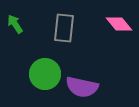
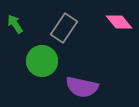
pink diamond: moved 2 px up
gray rectangle: rotated 28 degrees clockwise
green circle: moved 3 px left, 13 px up
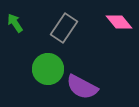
green arrow: moved 1 px up
green circle: moved 6 px right, 8 px down
purple semicircle: rotated 16 degrees clockwise
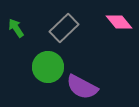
green arrow: moved 1 px right, 5 px down
gray rectangle: rotated 12 degrees clockwise
green circle: moved 2 px up
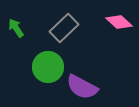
pink diamond: rotated 8 degrees counterclockwise
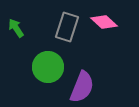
pink diamond: moved 15 px left
gray rectangle: moved 3 px right, 1 px up; rotated 28 degrees counterclockwise
purple semicircle: rotated 96 degrees counterclockwise
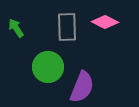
pink diamond: moved 1 px right; rotated 16 degrees counterclockwise
gray rectangle: rotated 20 degrees counterclockwise
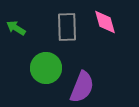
pink diamond: rotated 48 degrees clockwise
green arrow: rotated 24 degrees counterclockwise
green circle: moved 2 px left, 1 px down
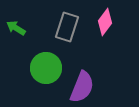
pink diamond: rotated 52 degrees clockwise
gray rectangle: rotated 20 degrees clockwise
